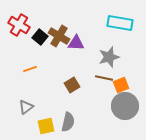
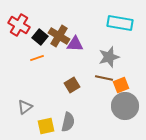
purple triangle: moved 1 px left, 1 px down
orange line: moved 7 px right, 11 px up
gray triangle: moved 1 px left
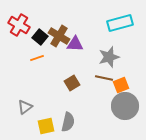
cyan rectangle: rotated 25 degrees counterclockwise
brown square: moved 2 px up
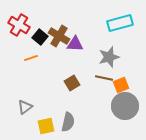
orange line: moved 6 px left
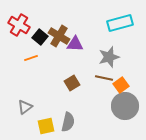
orange square: rotated 14 degrees counterclockwise
